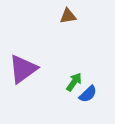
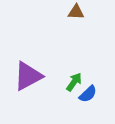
brown triangle: moved 8 px right, 4 px up; rotated 12 degrees clockwise
purple triangle: moved 5 px right, 7 px down; rotated 8 degrees clockwise
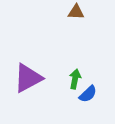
purple triangle: moved 2 px down
green arrow: moved 1 px right, 3 px up; rotated 24 degrees counterclockwise
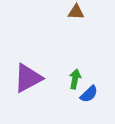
blue semicircle: moved 1 px right
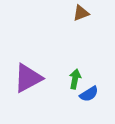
brown triangle: moved 5 px right, 1 px down; rotated 24 degrees counterclockwise
blue semicircle: rotated 12 degrees clockwise
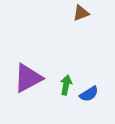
green arrow: moved 9 px left, 6 px down
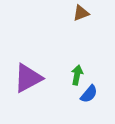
green arrow: moved 11 px right, 10 px up
blue semicircle: rotated 18 degrees counterclockwise
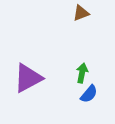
green arrow: moved 5 px right, 2 px up
